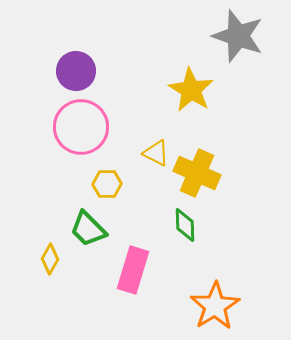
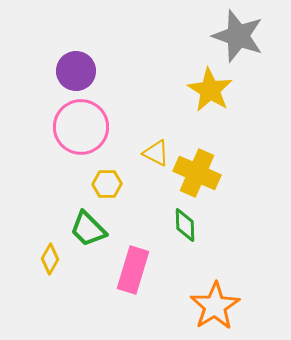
yellow star: moved 19 px right
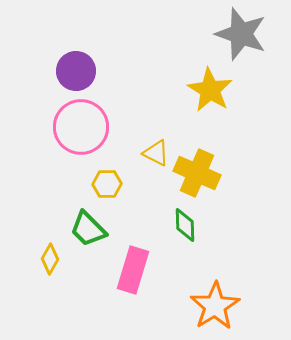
gray star: moved 3 px right, 2 px up
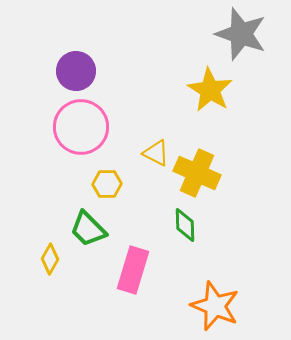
orange star: rotated 18 degrees counterclockwise
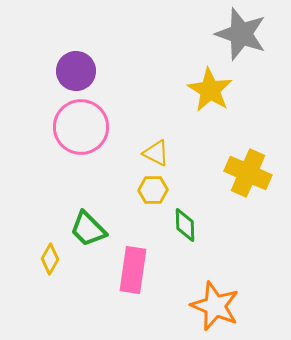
yellow cross: moved 51 px right
yellow hexagon: moved 46 px right, 6 px down
pink rectangle: rotated 9 degrees counterclockwise
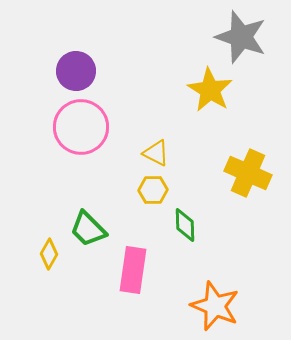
gray star: moved 3 px down
yellow diamond: moved 1 px left, 5 px up
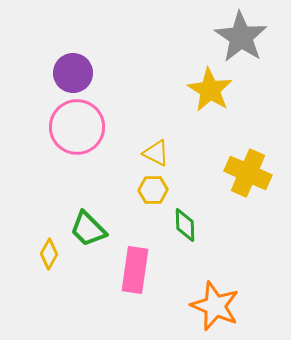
gray star: rotated 14 degrees clockwise
purple circle: moved 3 px left, 2 px down
pink circle: moved 4 px left
pink rectangle: moved 2 px right
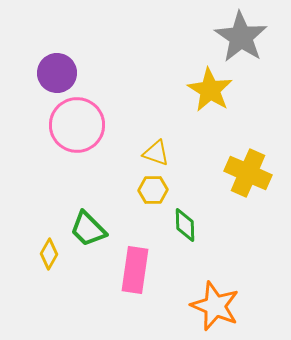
purple circle: moved 16 px left
pink circle: moved 2 px up
yellow triangle: rotated 8 degrees counterclockwise
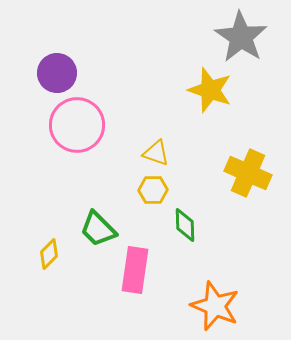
yellow star: rotated 12 degrees counterclockwise
green trapezoid: moved 10 px right
yellow diamond: rotated 16 degrees clockwise
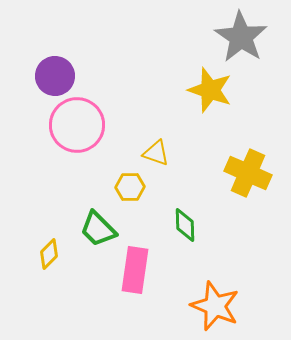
purple circle: moved 2 px left, 3 px down
yellow hexagon: moved 23 px left, 3 px up
